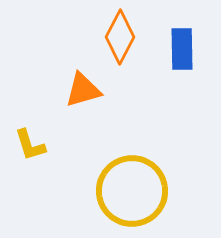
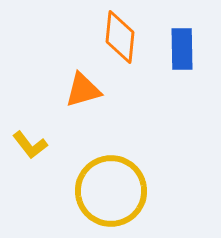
orange diamond: rotated 22 degrees counterclockwise
yellow L-shape: rotated 21 degrees counterclockwise
yellow circle: moved 21 px left
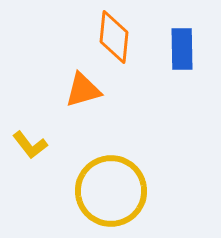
orange diamond: moved 6 px left
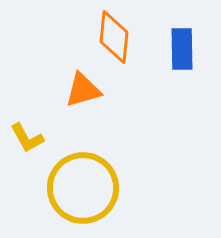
yellow L-shape: moved 3 px left, 7 px up; rotated 9 degrees clockwise
yellow circle: moved 28 px left, 3 px up
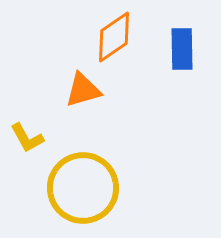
orange diamond: rotated 50 degrees clockwise
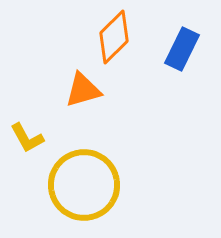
orange diamond: rotated 10 degrees counterclockwise
blue rectangle: rotated 27 degrees clockwise
yellow circle: moved 1 px right, 3 px up
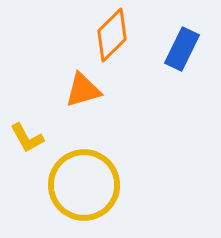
orange diamond: moved 2 px left, 2 px up
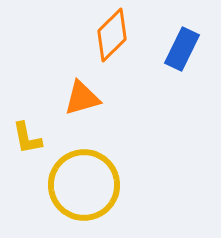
orange triangle: moved 1 px left, 8 px down
yellow L-shape: rotated 18 degrees clockwise
